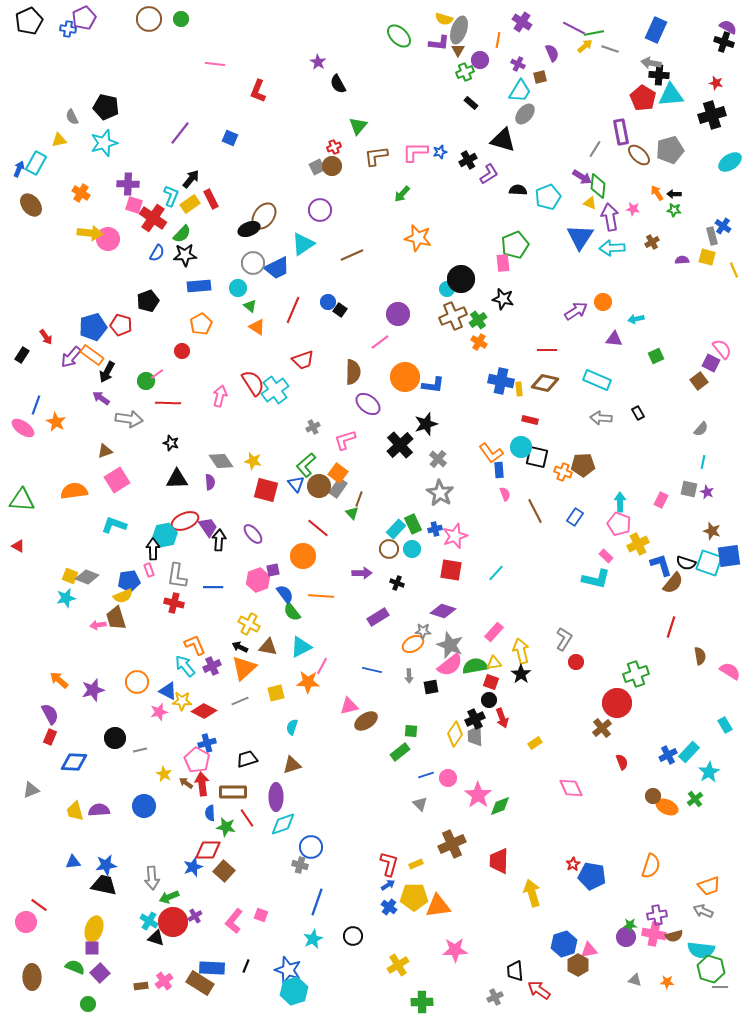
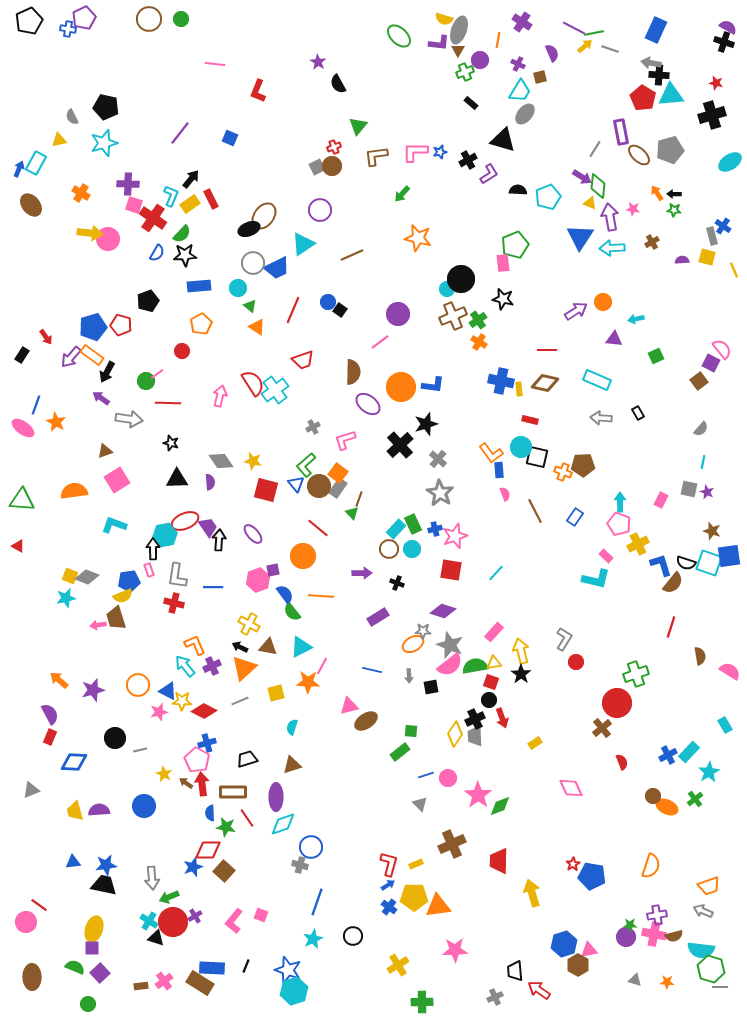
orange circle at (405, 377): moved 4 px left, 10 px down
orange circle at (137, 682): moved 1 px right, 3 px down
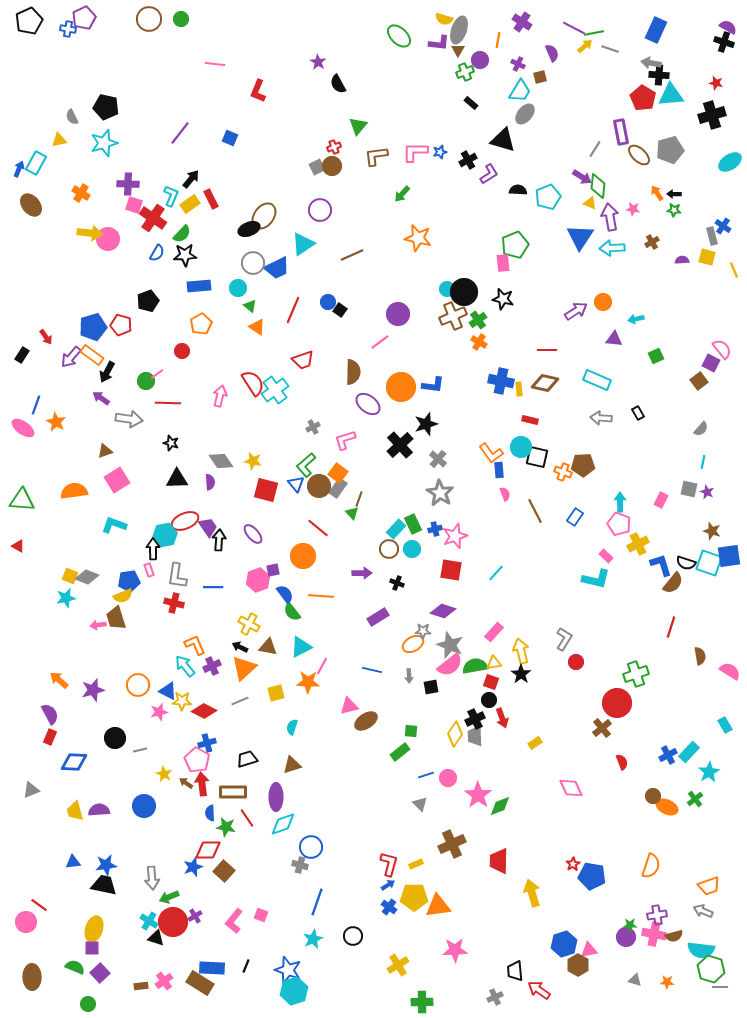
black circle at (461, 279): moved 3 px right, 13 px down
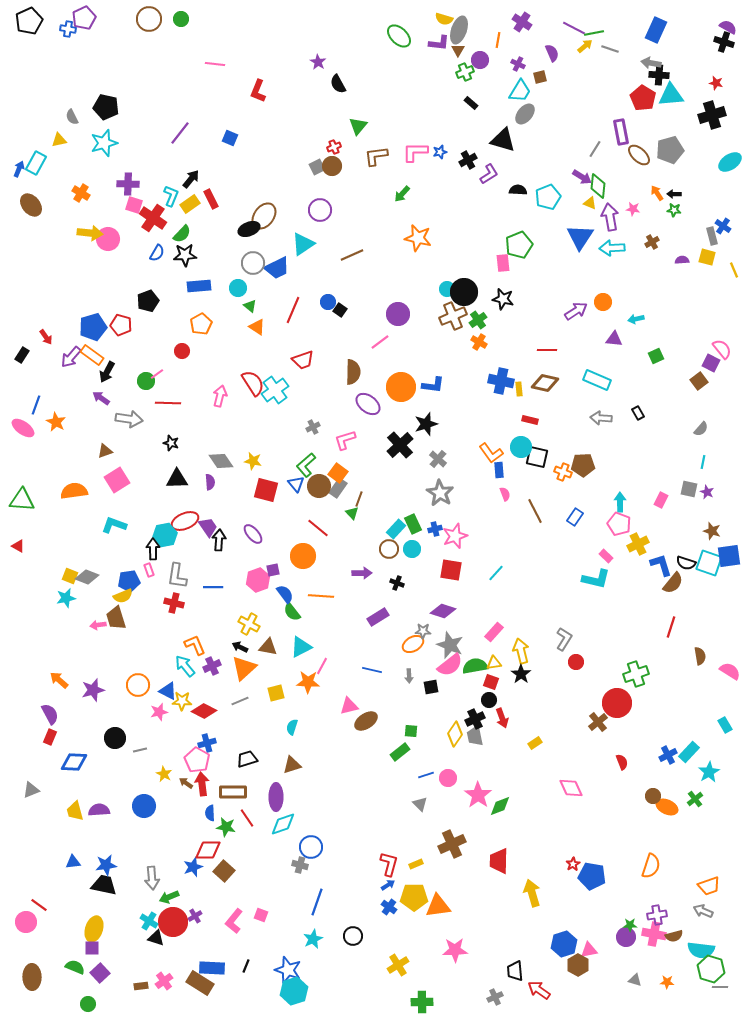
green pentagon at (515, 245): moved 4 px right
brown cross at (602, 728): moved 4 px left, 6 px up
gray trapezoid at (475, 736): rotated 10 degrees counterclockwise
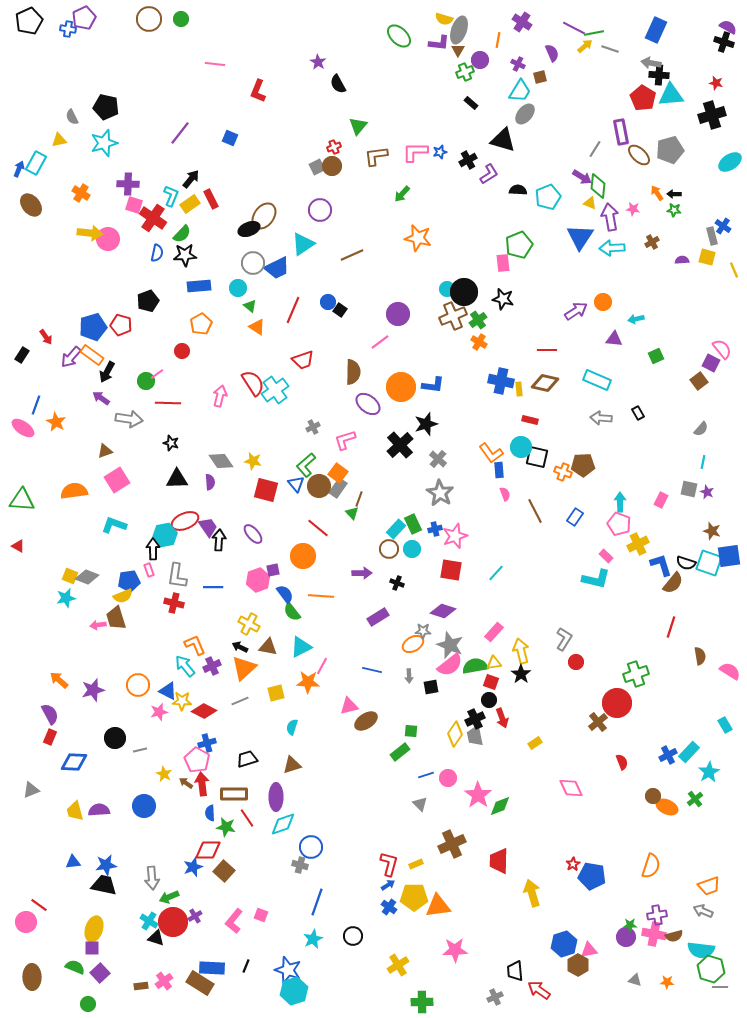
blue semicircle at (157, 253): rotated 18 degrees counterclockwise
brown rectangle at (233, 792): moved 1 px right, 2 px down
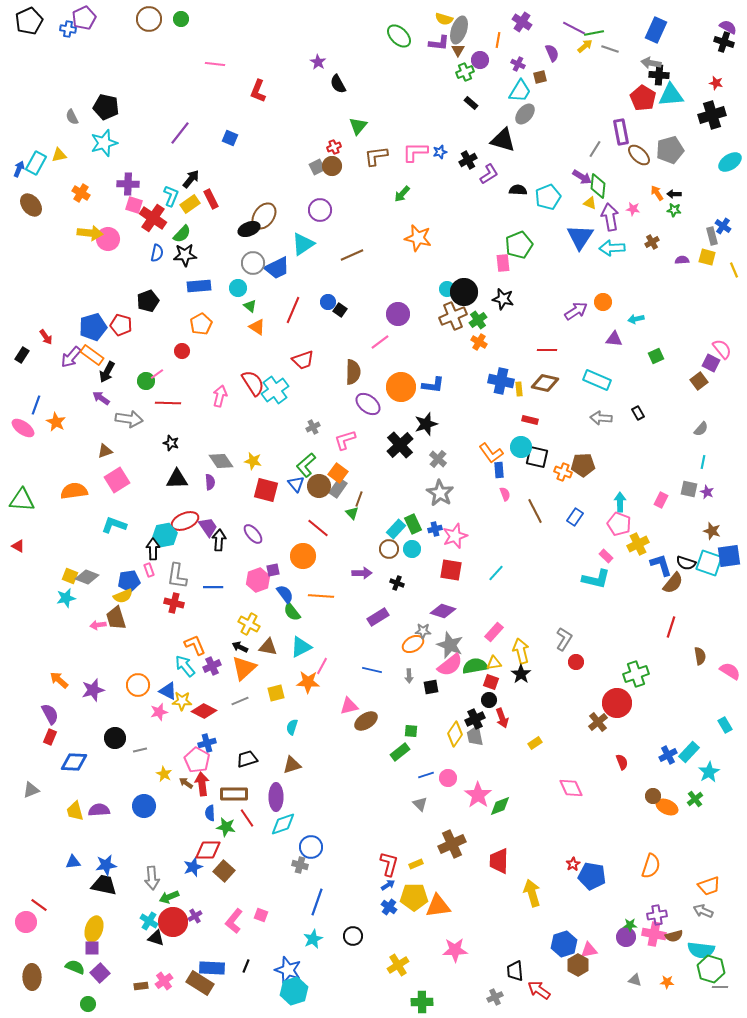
yellow triangle at (59, 140): moved 15 px down
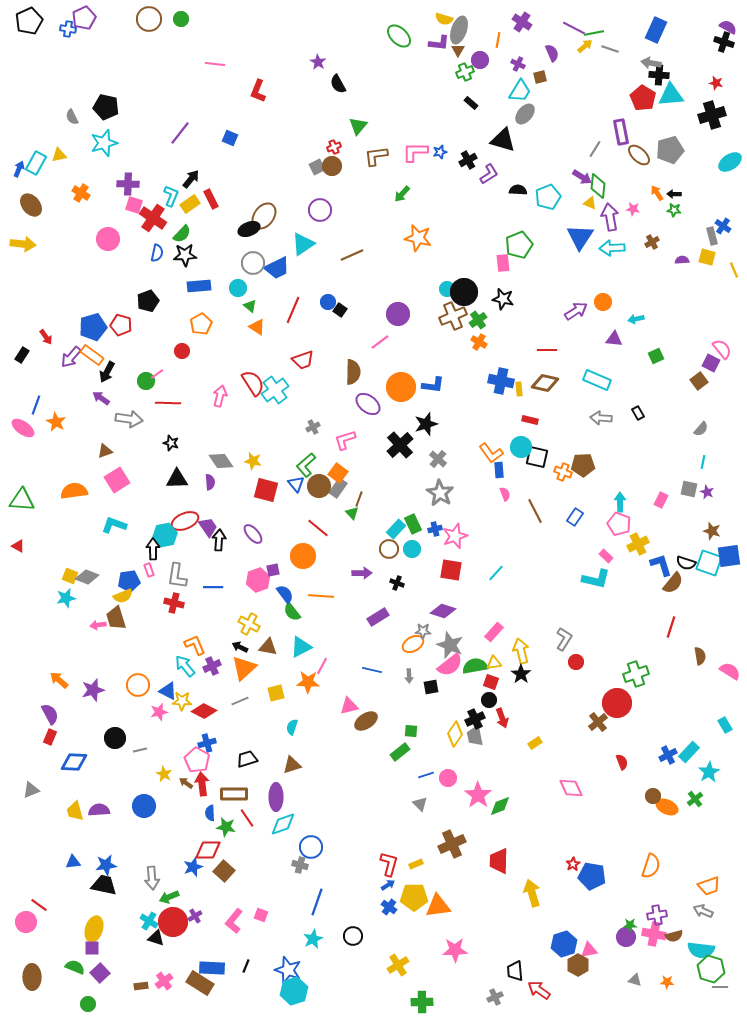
yellow arrow at (90, 233): moved 67 px left, 11 px down
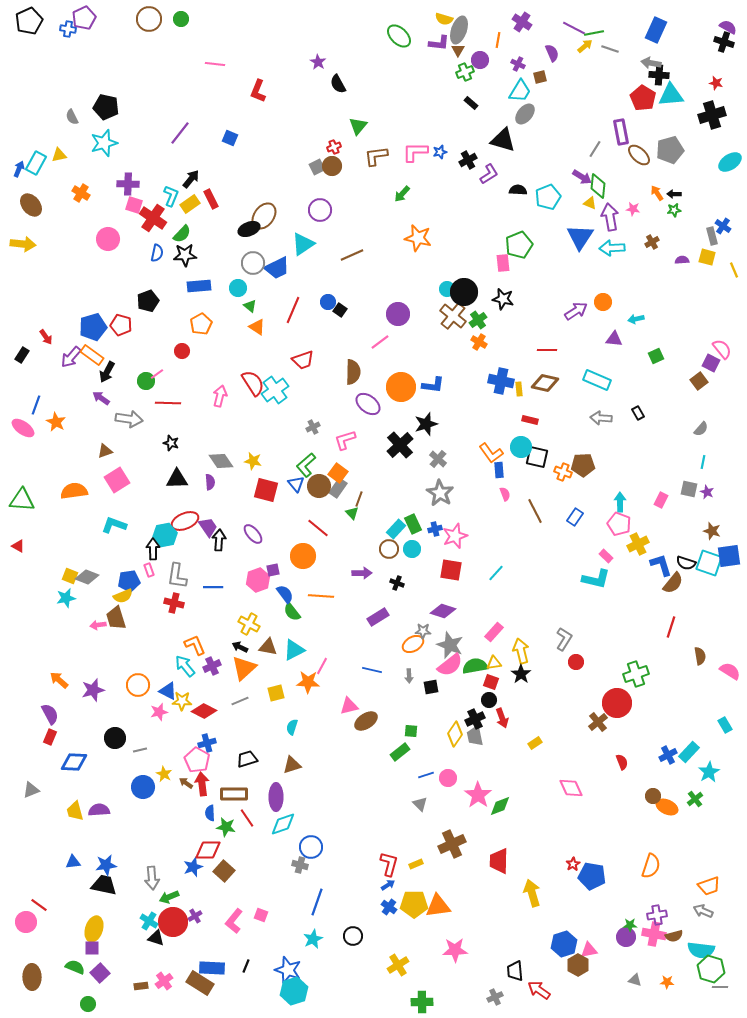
green star at (674, 210): rotated 16 degrees counterclockwise
brown cross at (453, 316): rotated 28 degrees counterclockwise
cyan triangle at (301, 647): moved 7 px left, 3 px down
blue circle at (144, 806): moved 1 px left, 19 px up
yellow pentagon at (414, 897): moved 7 px down
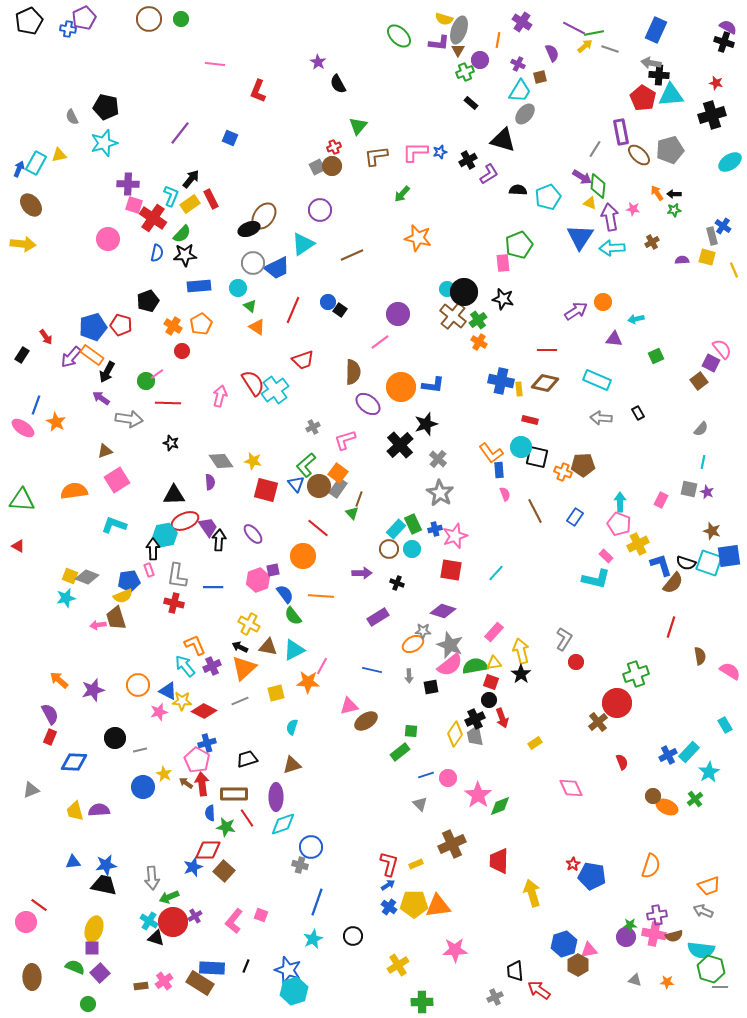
orange cross at (81, 193): moved 92 px right, 133 px down
black triangle at (177, 479): moved 3 px left, 16 px down
green semicircle at (292, 612): moved 1 px right, 4 px down
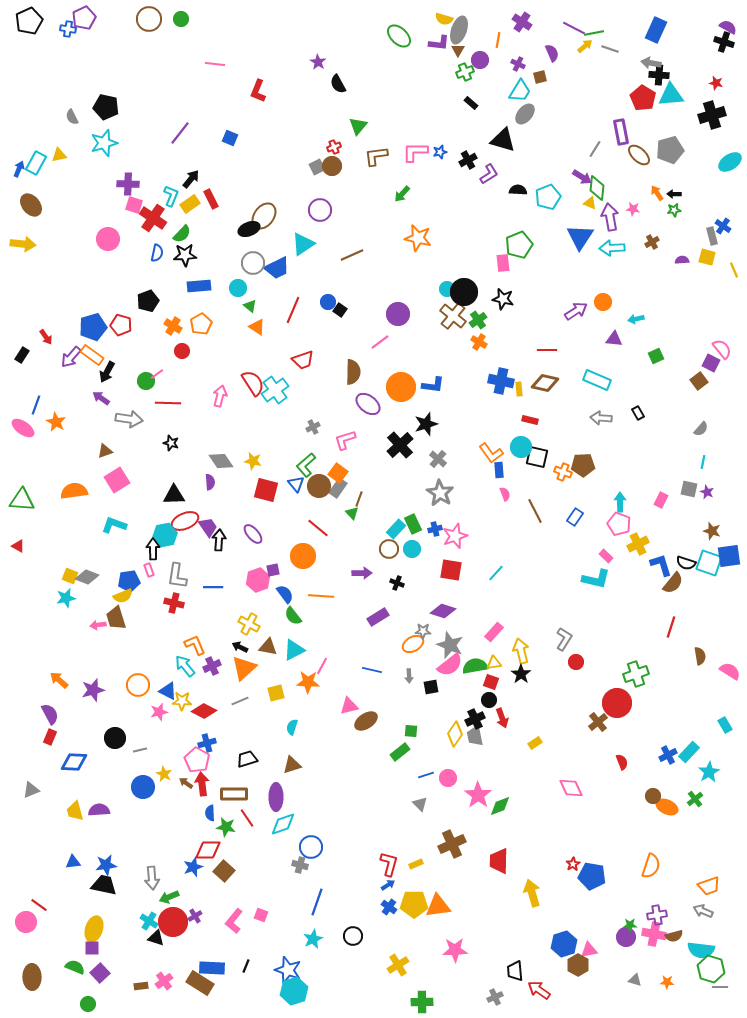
green diamond at (598, 186): moved 1 px left, 2 px down
